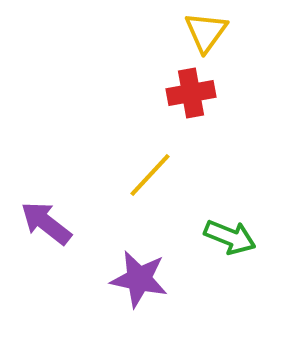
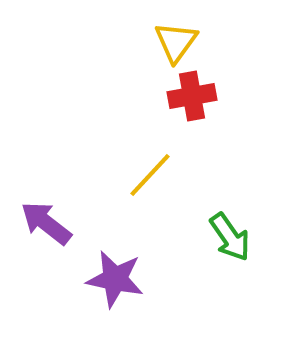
yellow triangle: moved 30 px left, 10 px down
red cross: moved 1 px right, 3 px down
green arrow: rotated 33 degrees clockwise
purple star: moved 24 px left
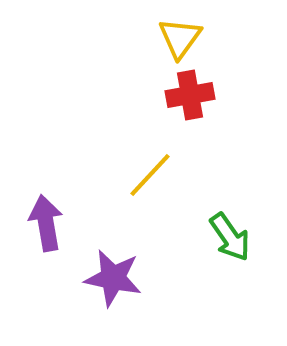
yellow triangle: moved 4 px right, 4 px up
red cross: moved 2 px left, 1 px up
purple arrow: rotated 42 degrees clockwise
purple star: moved 2 px left, 1 px up
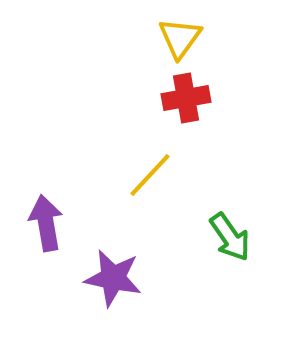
red cross: moved 4 px left, 3 px down
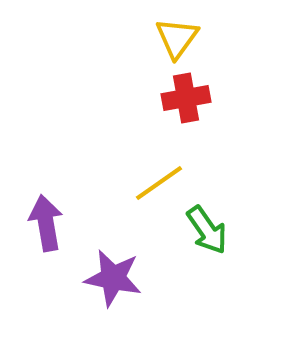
yellow triangle: moved 3 px left
yellow line: moved 9 px right, 8 px down; rotated 12 degrees clockwise
green arrow: moved 23 px left, 7 px up
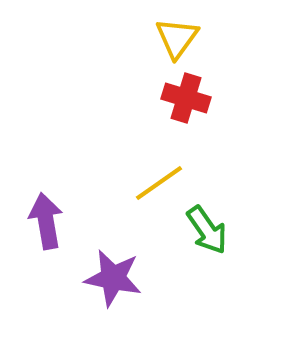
red cross: rotated 27 degrees clockwise
purple arrow: moved 2 px up
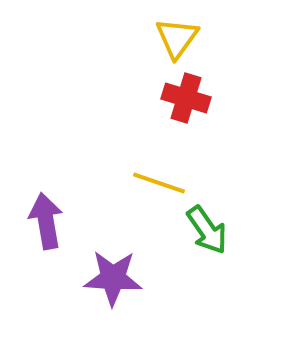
yellow line: rotated 54 degrees clockwise
purple star: rotated 8 degrees counterclockwise
